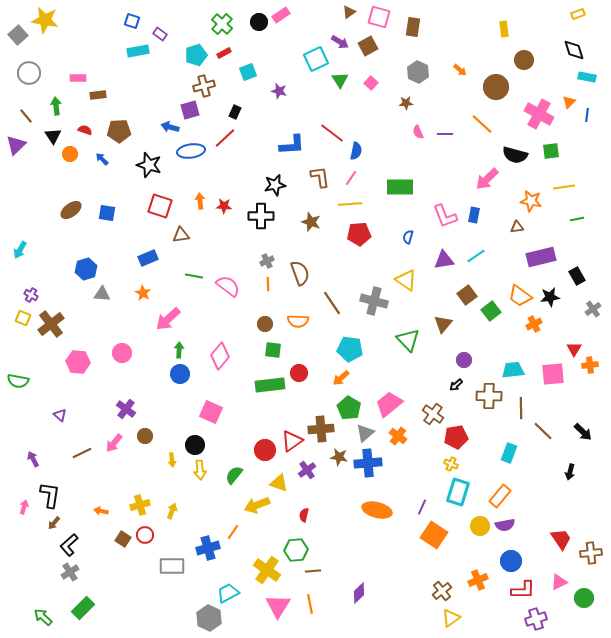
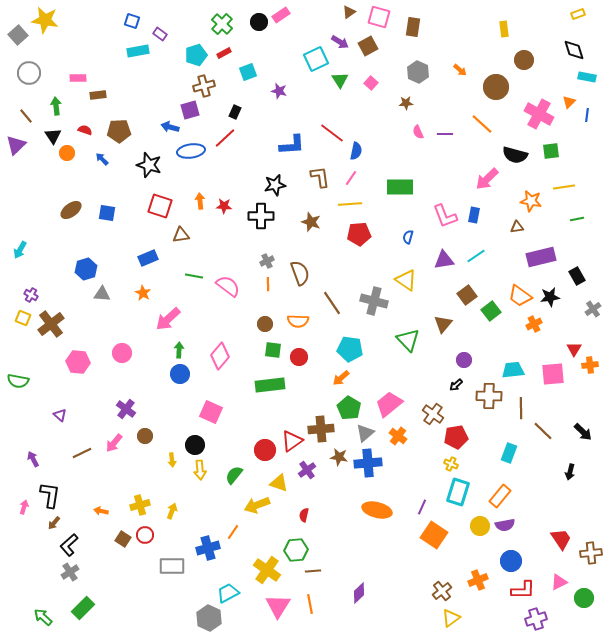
orange circle at (70, 154): moved 3 px left, 1 px up
red circle at (299, 373): moved 16 px up
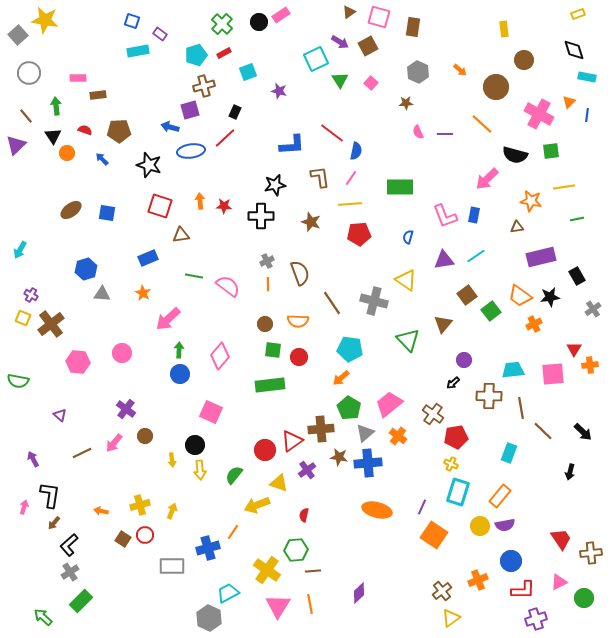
black arrow at (456, 385): moved 3 px left, 2 px up
brown line at (521, 408): rotated 10 degrees counterclockwise
green rectangle at (83, 608): moved 2 px left, 7 px up
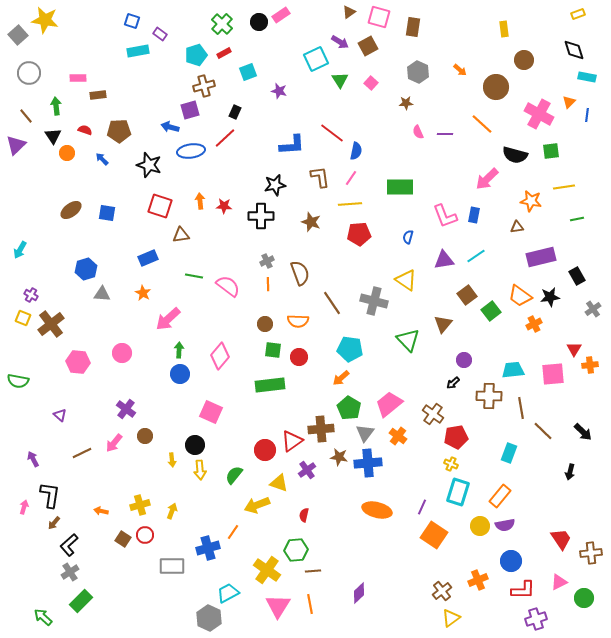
gray triangle at (365, 433): rotated 12 degrees counterclockwise
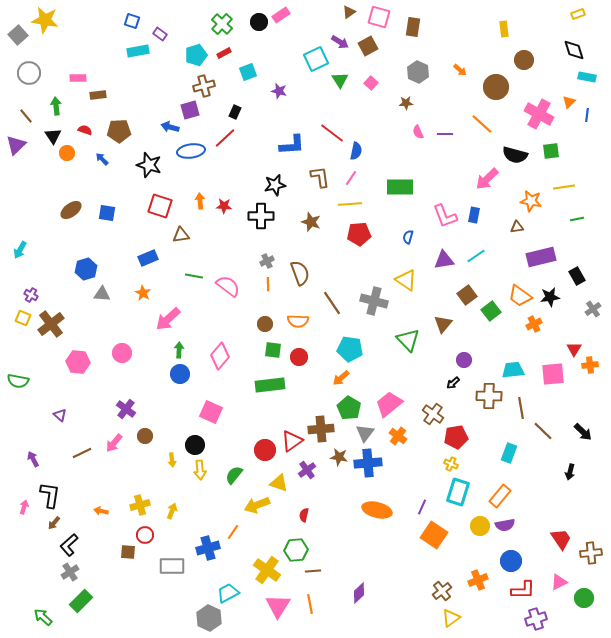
brown square at (123, 539): moved 5 px right, 13 px down; rotated 28 degrees counterclockwise
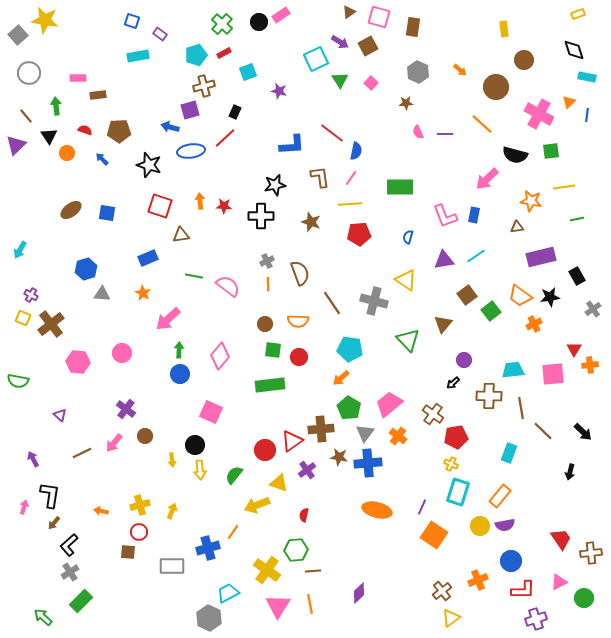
cyan rectangle at (138, 51): moved 5 px down
black triangle at (53, 136): moved 4 px left
red circle at (145, 535): moved 6 px left, 3 px up
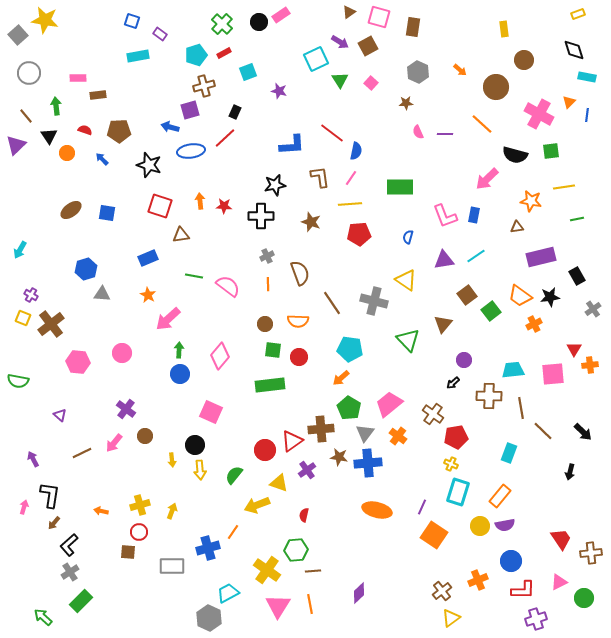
gray cross at (267, 261): moved 5 px up
orange star at (143, 293): moved 5 px right, 2 px down
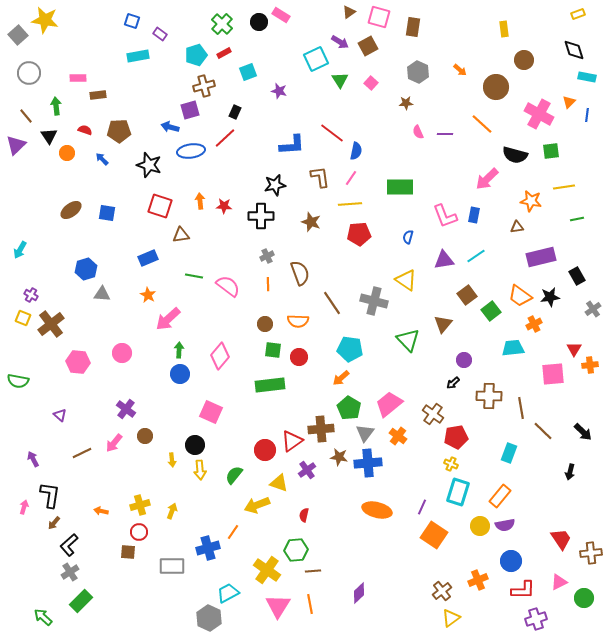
pink rectangle at (281, 15): rotated 66 degrees clockwise
cyan trapezoid at (513, 370): moved 22 px up
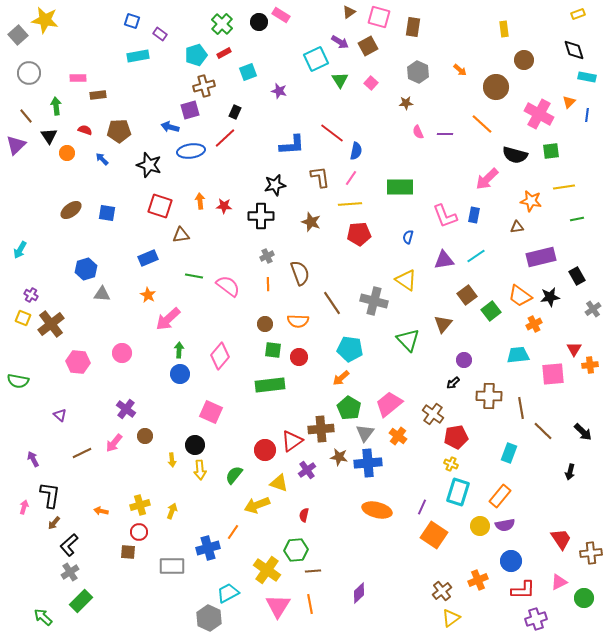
cyan trapezoid at (513, 348): moved 5 px right, 7 px down
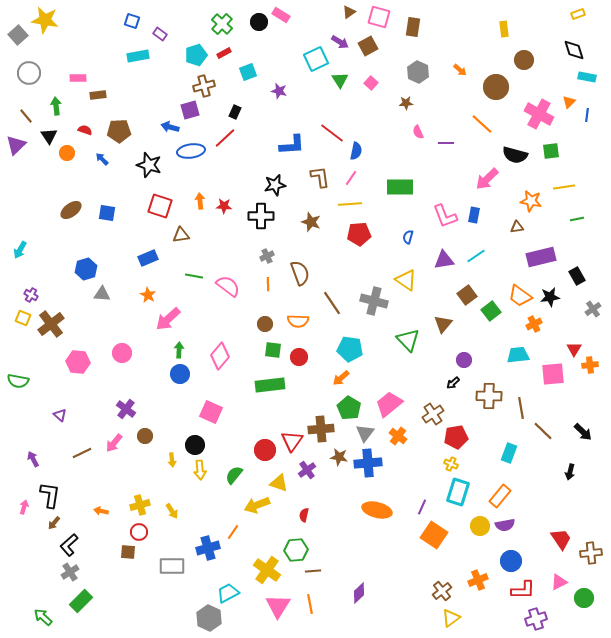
purple line at (445, 134): moved 1 px right, 9 px down
brown cross at (433, 414): rotated 20 degrees clockwise
red triangle at (292, 441): rotated 20 degrees counterclockwise
yellow arrow at (172, 511): rotated 126 degrees clockwise
